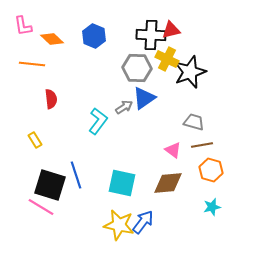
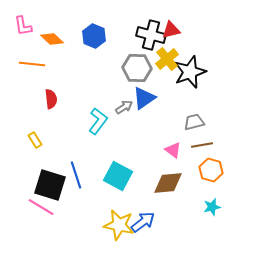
black cross: rotated 12 degrees clockwise
yellow cross: rotated 25 degrees clockwise
gray trapezoid: rotated 30 degrees counterclockwise
cyan square: moved 4 px left, 7 px up; rotated 16 degrees clockwise
blue arrow: rotated 15 degrees clockwise
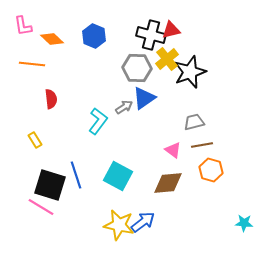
cyan star: moved 32 px right, 16 px down; rotated 18 degrees clockwise
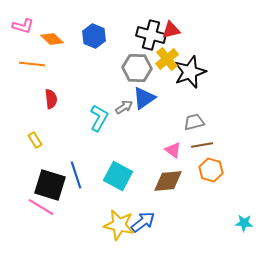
pink L-shape: rotated 65 degrees counterclockwise
cyan L-shape: moved 1 px right, 3 px up; rotated 8 degrees counterclockwise
brown diamond: moved 2 px up
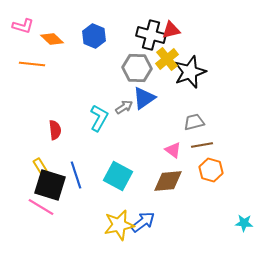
red semicircle: moved 4 px right, 31 px down
yellow rectangle: moved 5 px right, 26 px down
yellow star: rotated 24 degrees counterclockwise
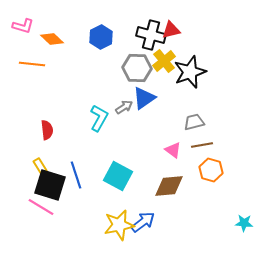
blue hexagon: moved 7 px right, 1 px down; rotated 10 degrees clockwise
yellow cross: moved 3 px left, 2 px down
red semicircle: moved 8 px left
brown diamond: moved 1 px right, 5 px down
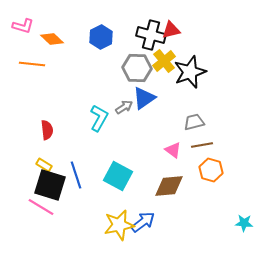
yellow rectangle: moved 4 px right, 1 px up; rotated 28 degrees counterclockwise
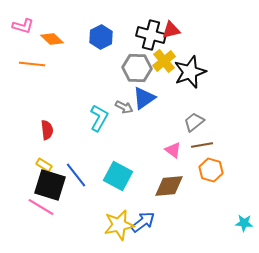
gray arrow: rotated 60 degrees clockwise
gray trapezoid: rotated 25 degrees counterclockwise
blue line: rotated 20 degrees counterclockwise
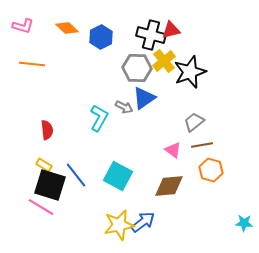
orange diamond: moved 15 px right, 11 px up
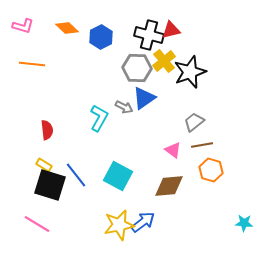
black cross: moved 2 px left
pink line: moved 4 px left, 17 px down
